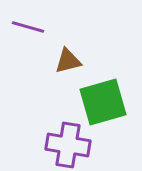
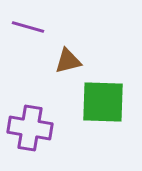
green square: rotated 18 degrees clockwise
purple cross: moved 38 px left, 17 px up
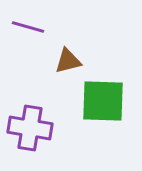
green square: moved 1 px up
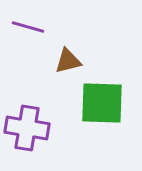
green square: moved 1 px left, 2 px down
purple cross: moved 3 px left
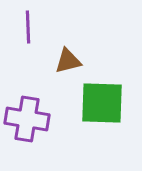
purple line: rotated 72 degrees clockwise
purple cross: moved 9 px up
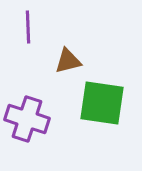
green square: rotated 6 degrees clockwise
purple cross: rotated 9 degrees clockwise
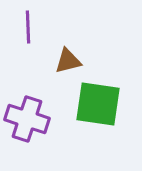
green square: moved 4 px left, 1 px down
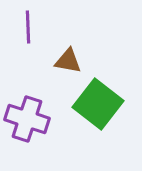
brown triangle: rotated 24 degrees clockwise
green square: rotated 30 degrees clockwise
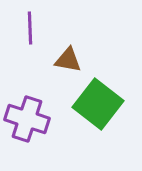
purple line: moved 2 px right, 1 px down
brown triangle: moved 1 px up
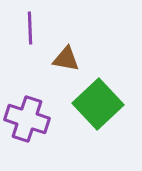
brown triangle: moved 2 px left, 1 px up
green square: rotated 9 degrees clockwise
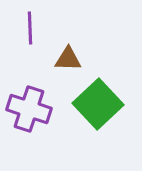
brown triangle: moved 2 px right; rotated 8 degrees counterclockwise
purple cross: moved 2 px right, 10 px up
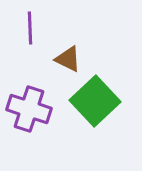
brown triangle: rotated 24 degrees clockwise
green square: moved 3 px left, 3 px up
